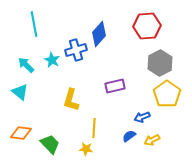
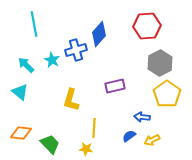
blue arrow: rotated 28 degrees clockwise
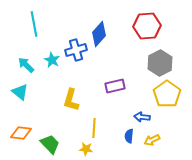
blue semicircle: rotated 48 degrees counterclockwise
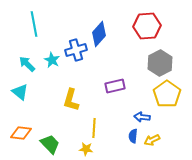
cyan arrow: moved 1 px right, 1 px up
blue semicircle: moved 4 px right
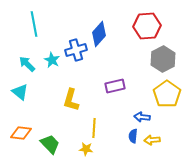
gray hexagon: moved 3 px right, 4 px up
yellow arrow: rotated 21 degrees clockwise
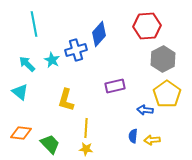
yellow L-shape: moved 5 px left
blue arrow: moved 3 px right, 7 px up
yellow line: moved 8 px left
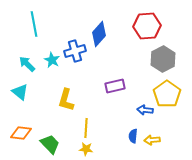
blue cross: moved 1 px left, 1 px down
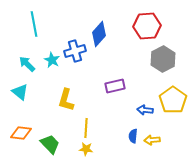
yellow pentagon: moved 6 px right, 6 px down
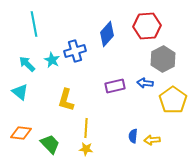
blue diamond: moved 8 px right
blue arrow: moved 27 px up
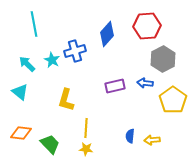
blue semicircle: moved 3 px left
